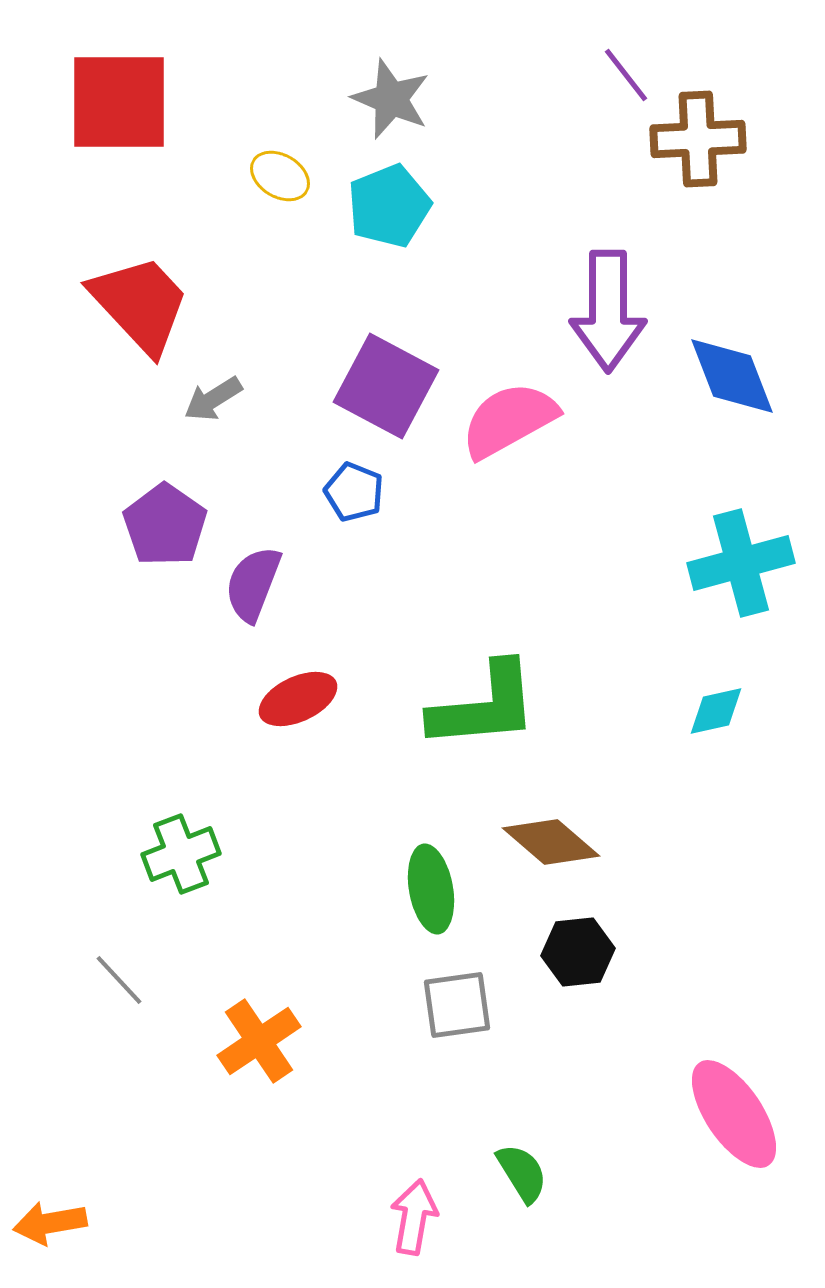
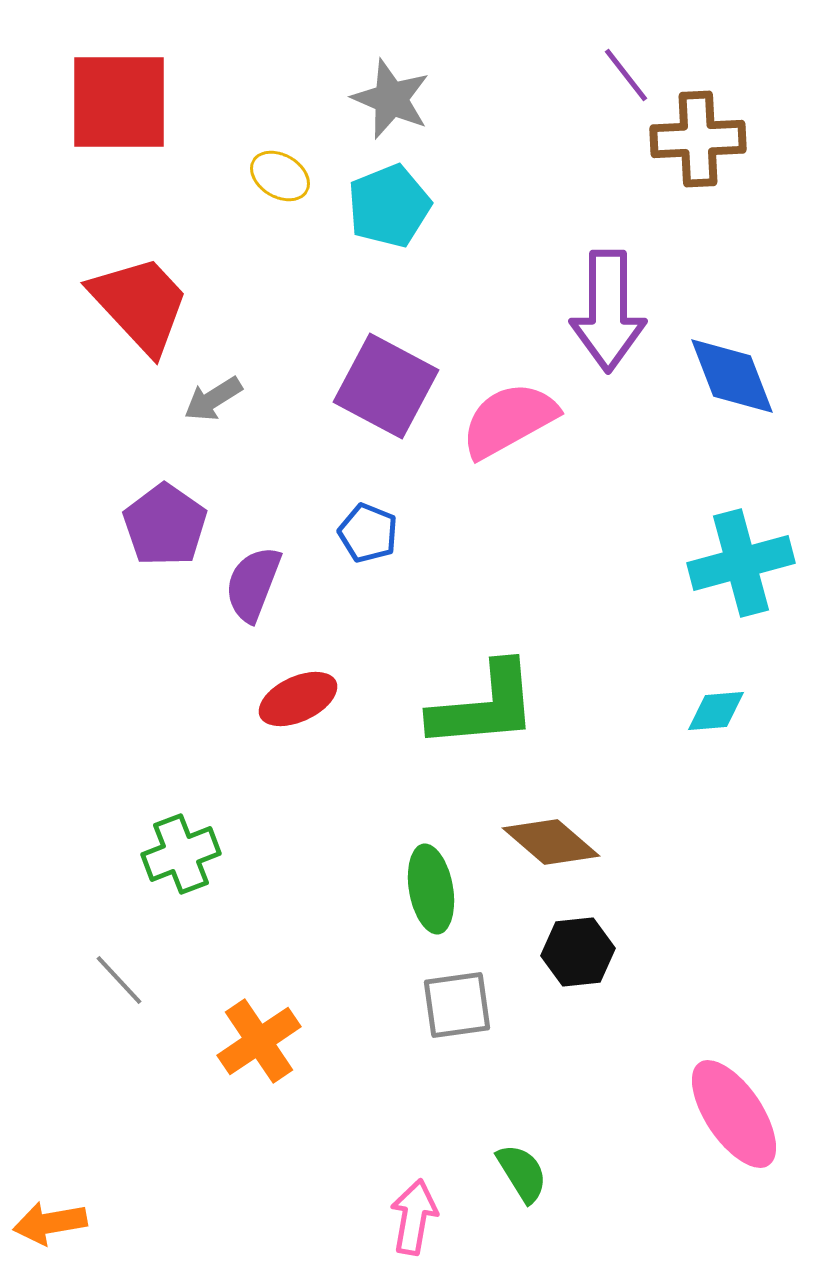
blue pentagon: moved 14 px right, 41 px down
cyan diamond: rotated 8 degrees clockwise
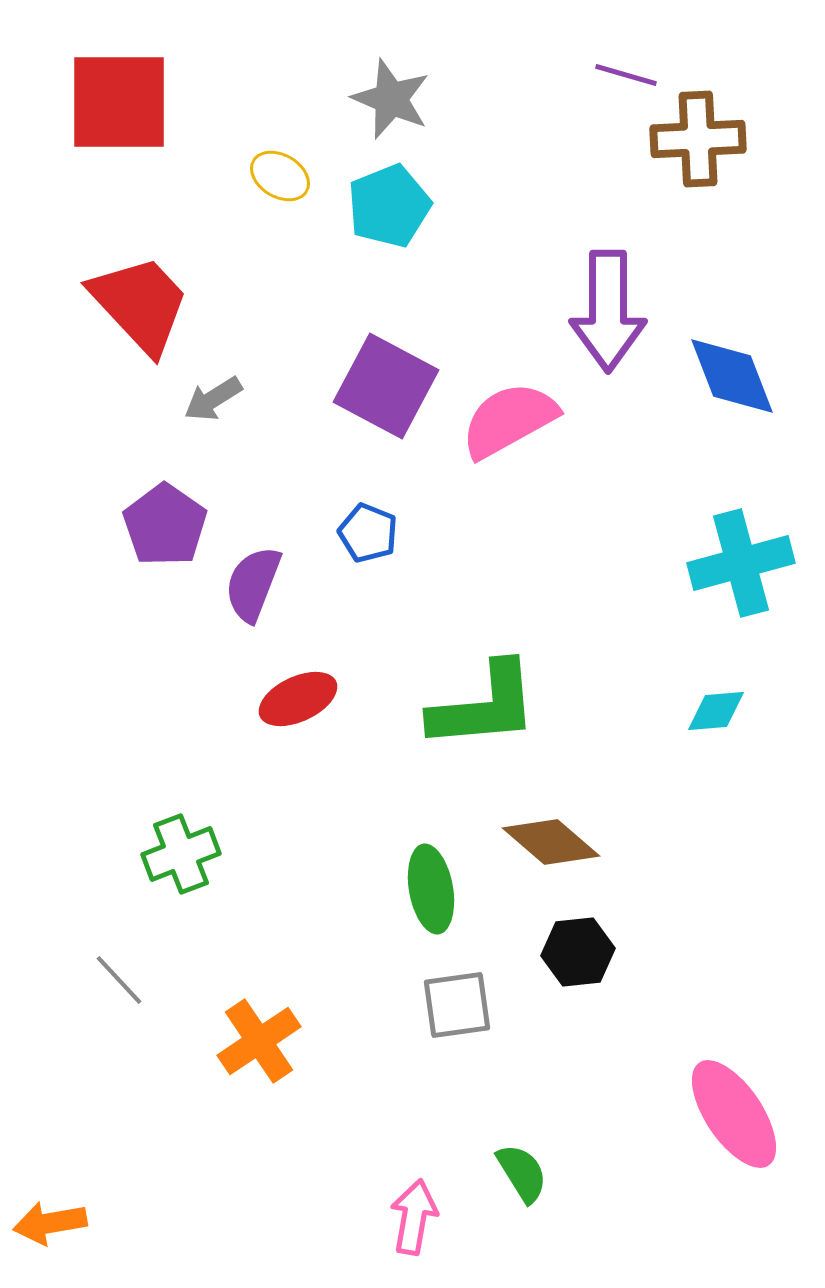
purple line: rotated 36 degrees counterclockwise
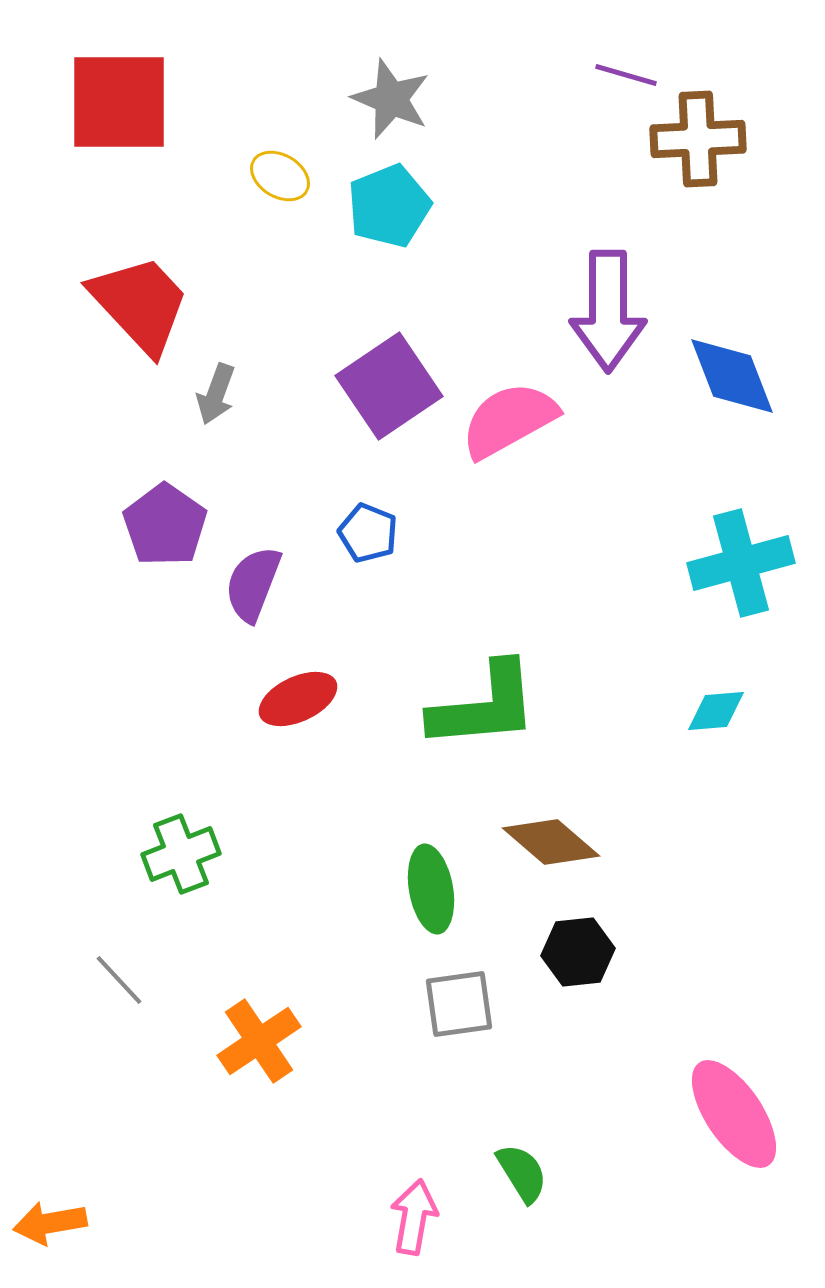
purple square: moved 3 px right; rotated 28 degrees clockwise
gray arrow: moved 3 px right, 5 px up; rotated 38 degrees counterclockwise
gray square: moved 2 px right, 1 px up
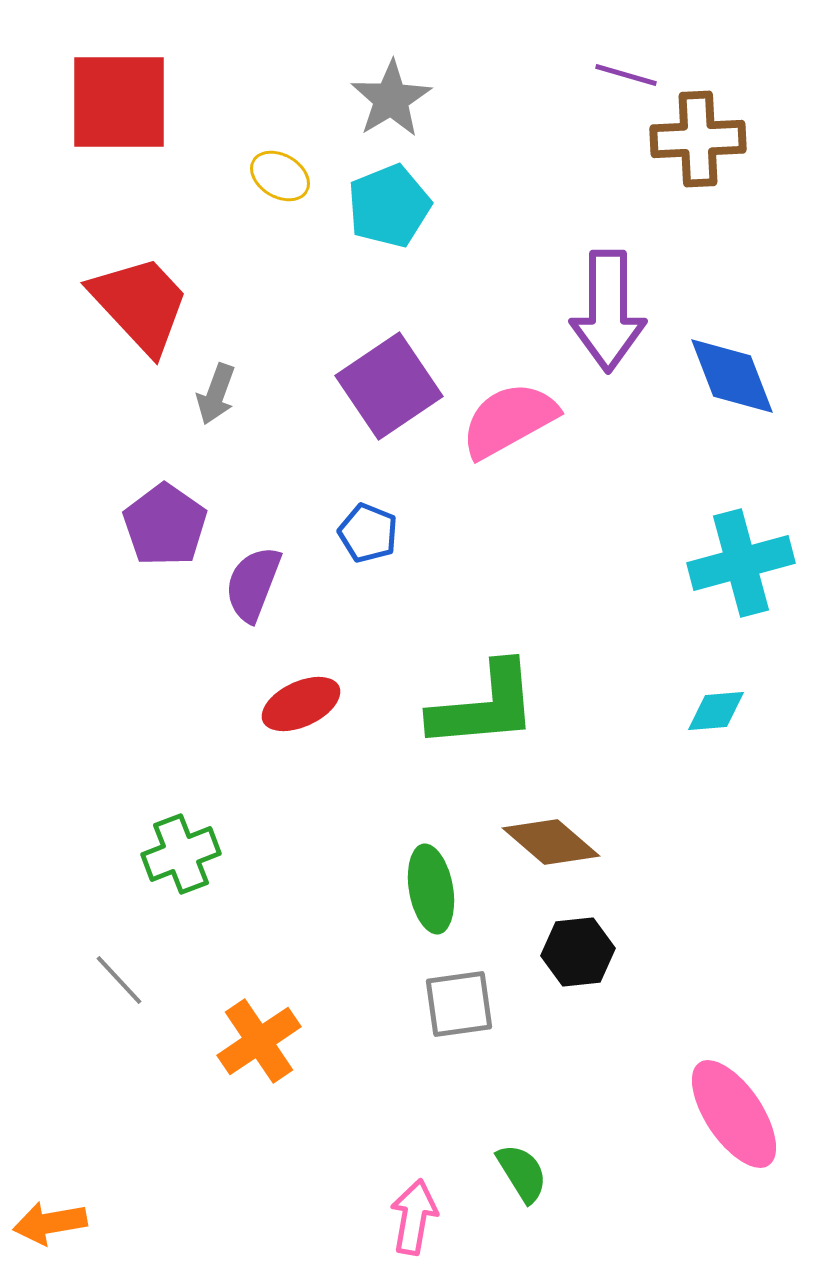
gray star: rotated 18 degrees clockwise
red ellipse: moved 3 px right, 5 px down
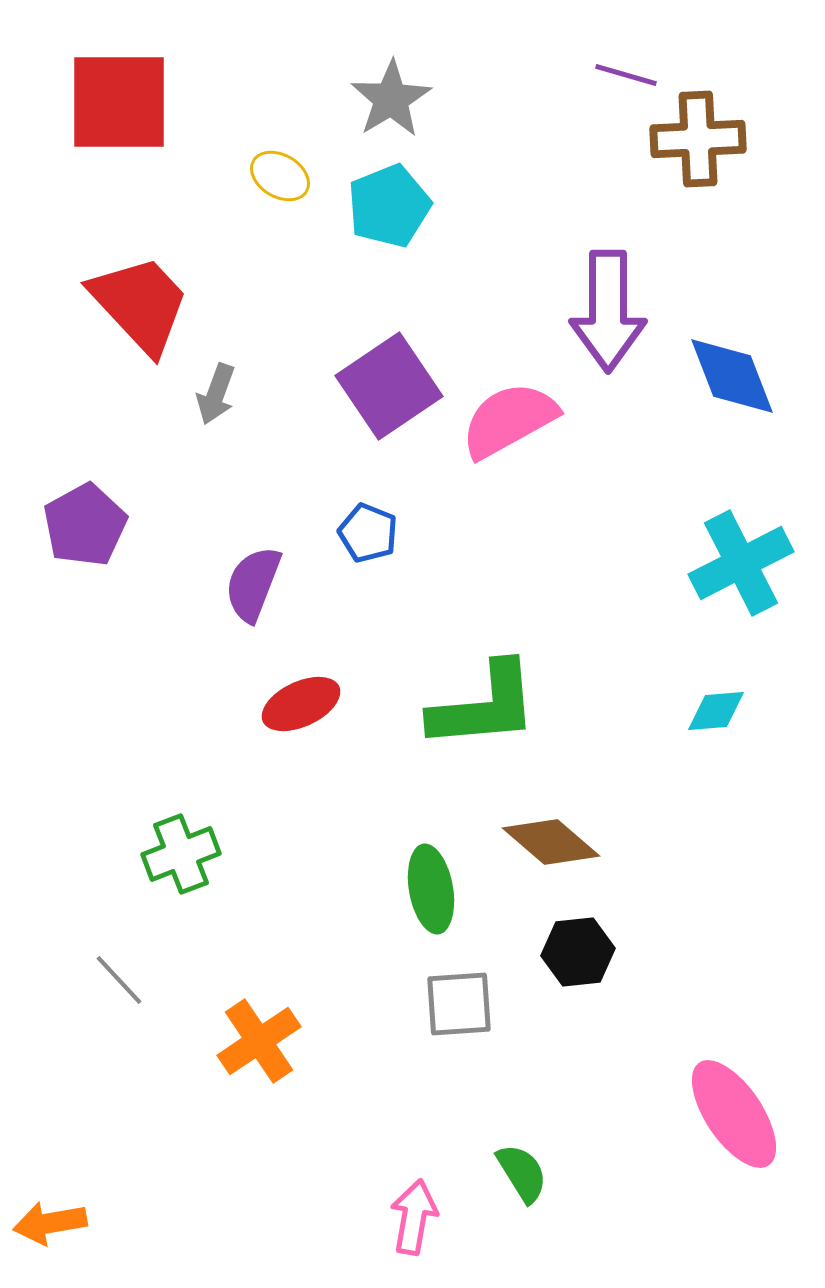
purple pentagon: moved 80 px left; rotated 8 degrees clockwise
cyan cross: rotated 12 degrees counterclockwise
gray square: rotated 4 degrees clockwise
